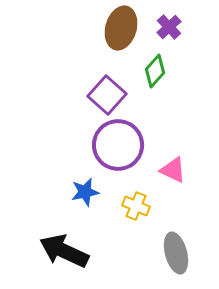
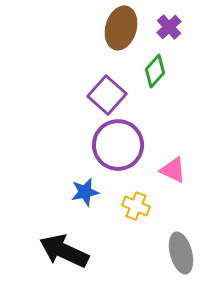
gray ellipse: moved 5 px right
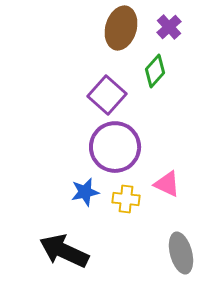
purple circle: moved 3 px left, 2 px down
pink triangle: moved 6 px left, 14 px down
yellow cross: moved 10 px left, 7 px up; rotated 16 degrees counterclockwise
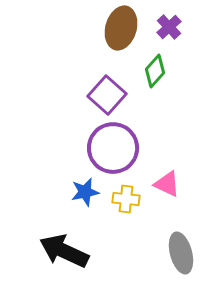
purple circle: moved 2 px left, 1 px down
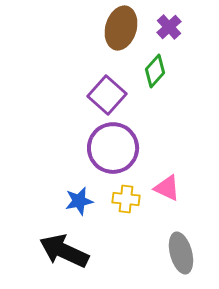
pink triangle: moved 4 px down
blue star: moved 6 px left, 9 px down
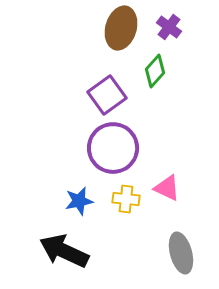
purple cross: rotated 10 degrees counterclockwise
purple square: rotated 12 degrees clockwise
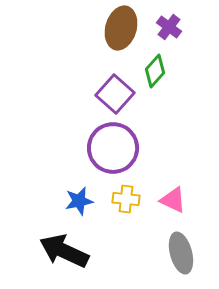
purple square: moved 8 px right, 1 px up; rotated 12 degrees counterclockwise
pink triangle: moved 6 px right, 12 px down
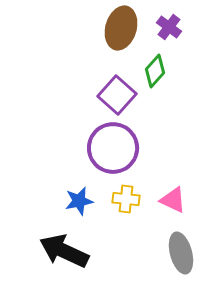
purple square: moved 2 px right, 1 px down
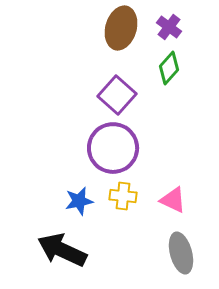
green diamond: moved 14 px right, 3 px up
yellow cross: moved 3 px left, 3 px up
black arrow: moved 2 px left, 1 px up
